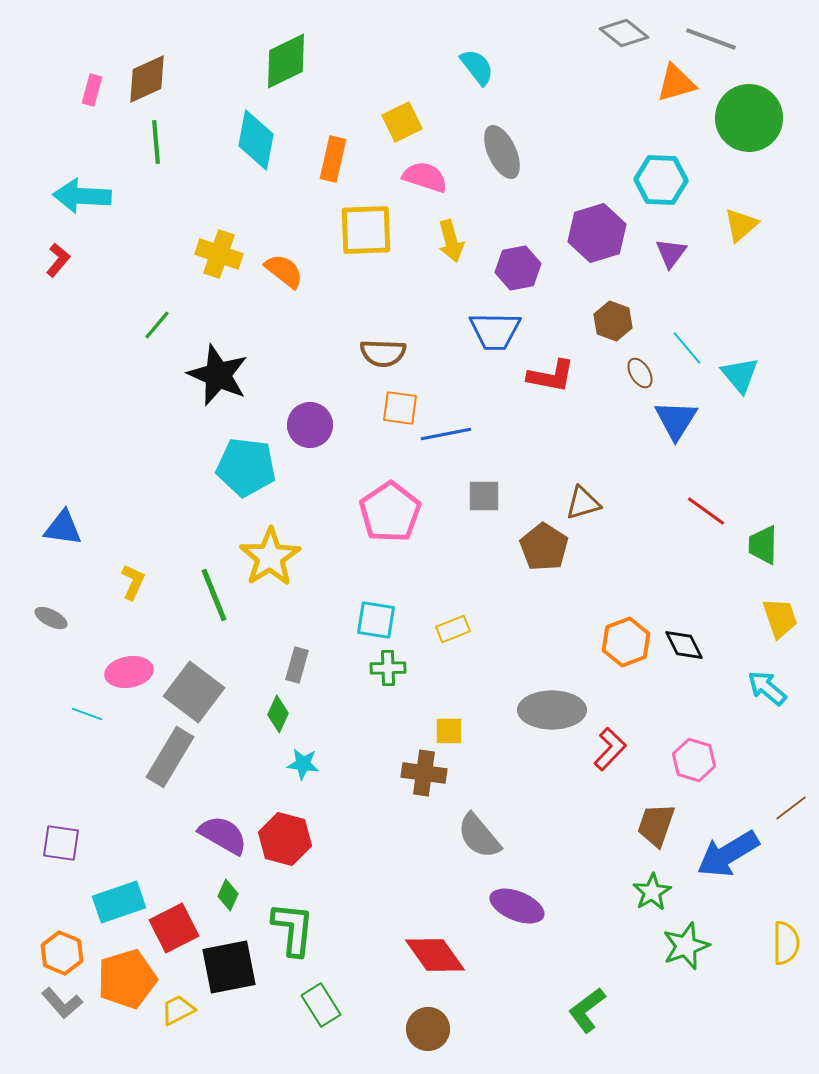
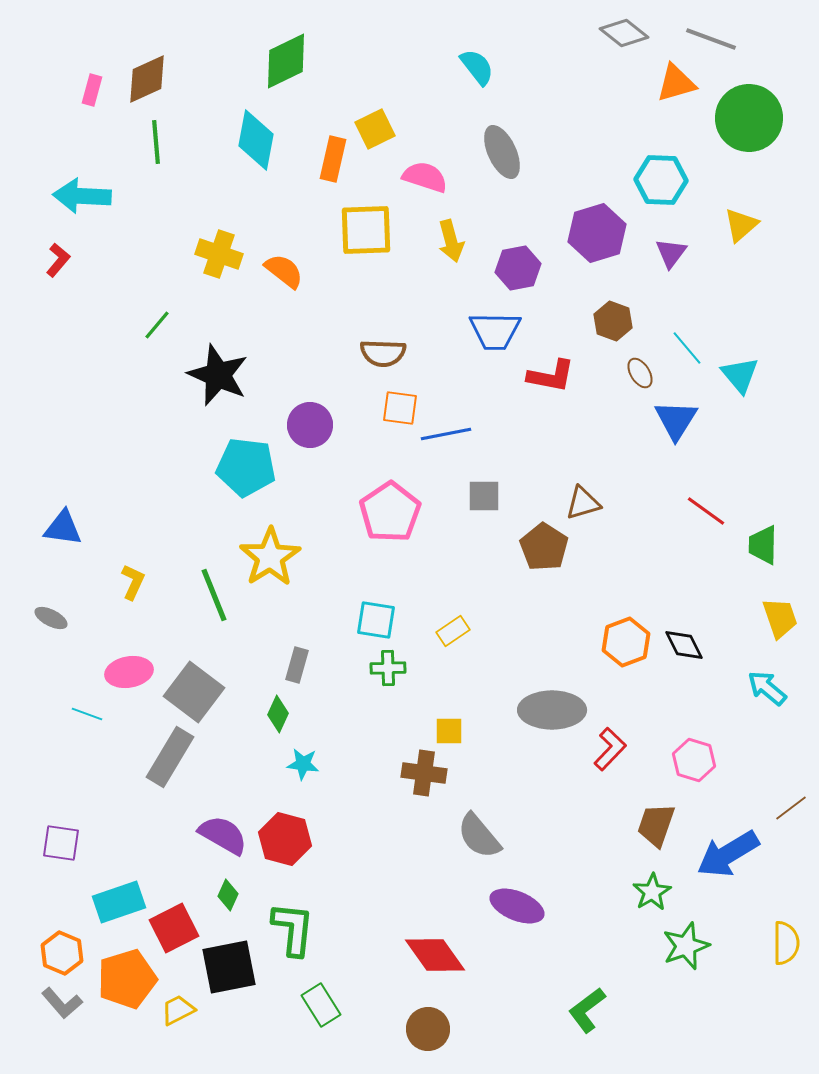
yellow square at (402, 122): moved 27 px left, 7 px down
yellow rectangle at (453, 629): moved 2 px down; rotated 12 degrees counterclockwise
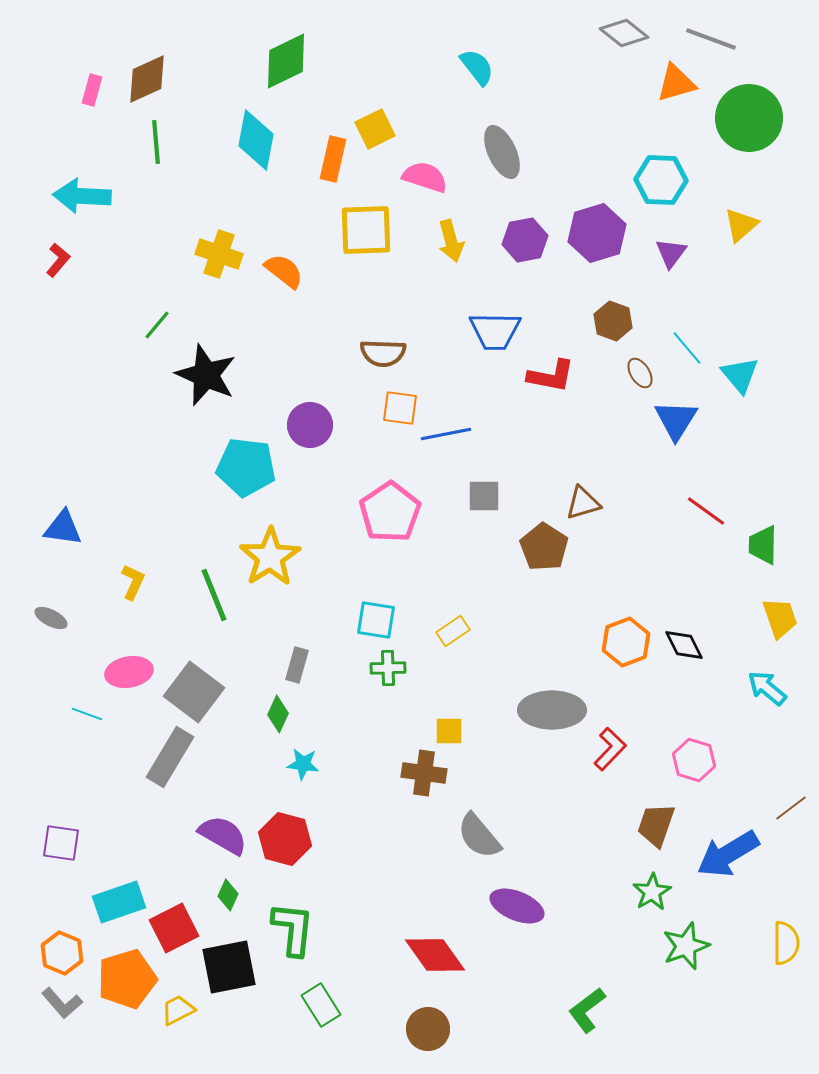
purple hexagon at (518, 268): moved 7 px right, 28 px up
black star at (218, 375): moved 12 px left
